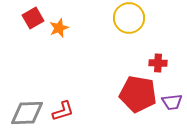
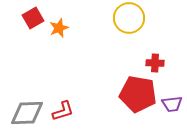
red cross: moved 3 px left
purple trapezoid: moved 2 px down
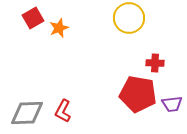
red L-shape: rotated 135 degrees clockwise
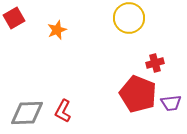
red square: moved 19 px left
orange star: moved 2 px left, 2 px down
red cross: rotated 18 degrees counterclockwise
red pentagon: rotated 12 degrees clockwise
purple trapezoid: moved 1 px left, 1 px up
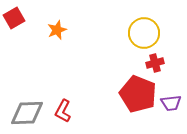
yellow circle: moved 15 px right, 15 px down
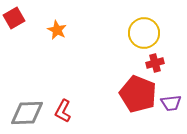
orange star: rotated 24 degrees counterclockwise
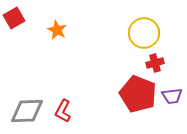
purple trapezoid: moved 1 px right, 7 px up
gray diamond: moved 2 px up
